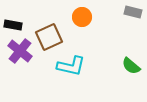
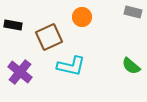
purple cross: moved 21 px down
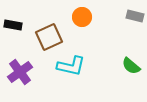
gray rectangle: moved 2 px right, 4 px down
purple cross: rotated 15 degrees clockwise
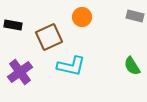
green semicircle: moved 1 px right; rotated 18 degrees clockwise
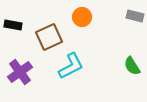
cyan L-shape: rotated 40 degrees counterclockwise
